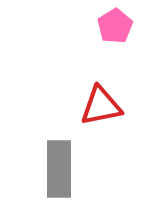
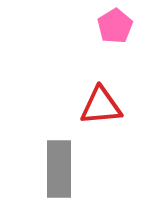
red triangle: rotated 6 degrees clockwise
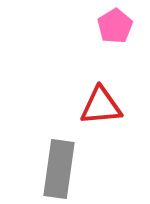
gray rectangle: rotated 8 degrees clockwise
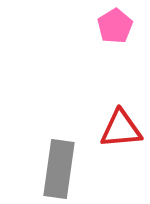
red triangle: moved 20 px right, 23 px down
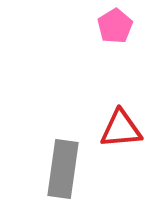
gray rectangle: moved 4 px right
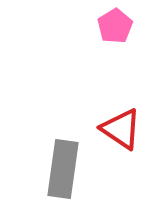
red triangle: rotated 39 degrees clockwise
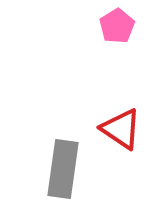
pink pentagon: moved 2 px right
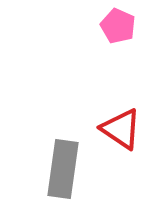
pink pentagon: moved 1 px right; rotated 16 degrees counterclockwise
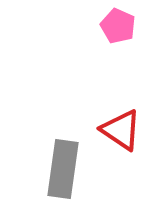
red triangle: moved 1 px down
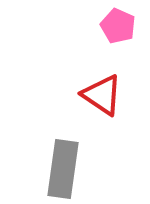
red triangle: moved 19 px left, 35 px up
